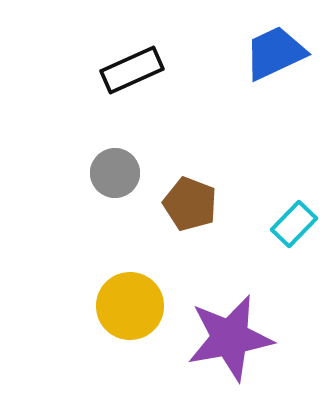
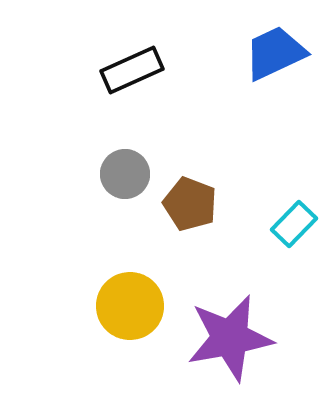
gray circle: moved 10 px right, 1 px down
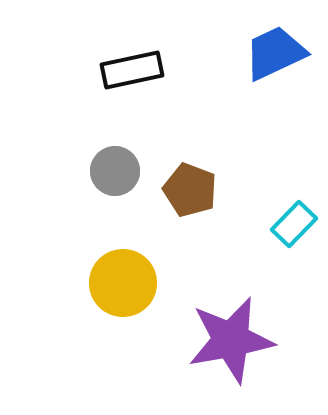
black rectangle: rotated 12 degrees clockwise
gray circle: moved 10 px left, 3 px up
brown pentagon: moved 14 px up
yellow circle: moved 7 px left, 23 px up
purple star: moved 1 px right, 2 px down
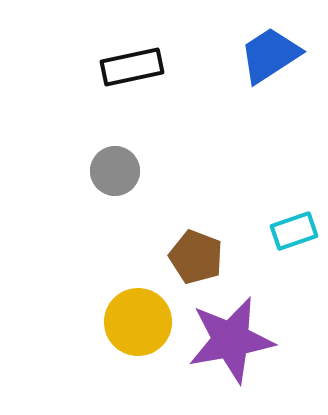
blue trapezoid: moved 5 px left, 2 px down; rotated 8 degrees counterclockwise
black rectangle: moved 3 px up
brown pentagon: moved 6 px right, 67 px down
cyan rectangle: moved 7 px down; rotated 27 degrees clockwise
yellow circle: moved 15 px right, 39 px down
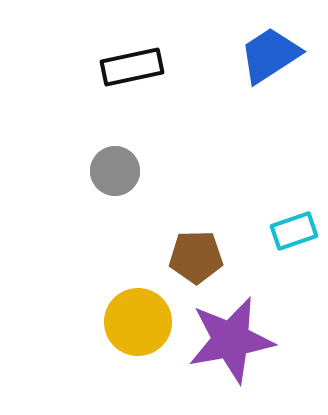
brown pentagon: rotated 22 degrees counterclockwise
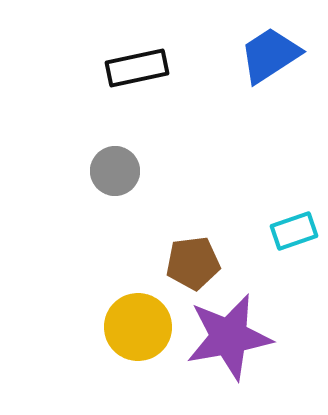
black rectangle: moved 5 px right, 1 px down
brown pentagon: moved 3 px left, 6 px down; rotated 6 degrees counterclockwise
yellow circle: moved 5 px down
purple star: moved 2 px left, 3 px up
